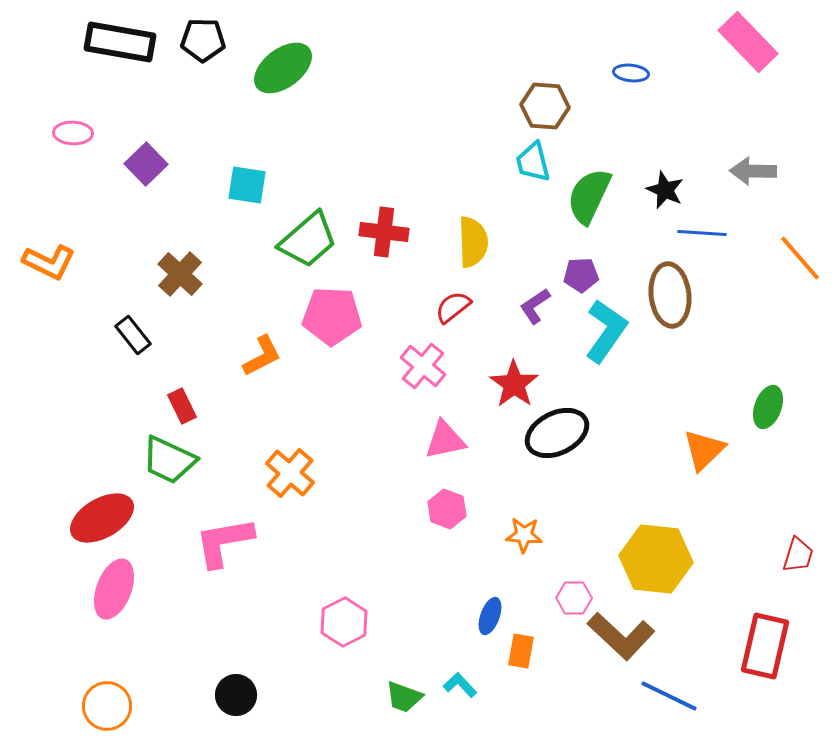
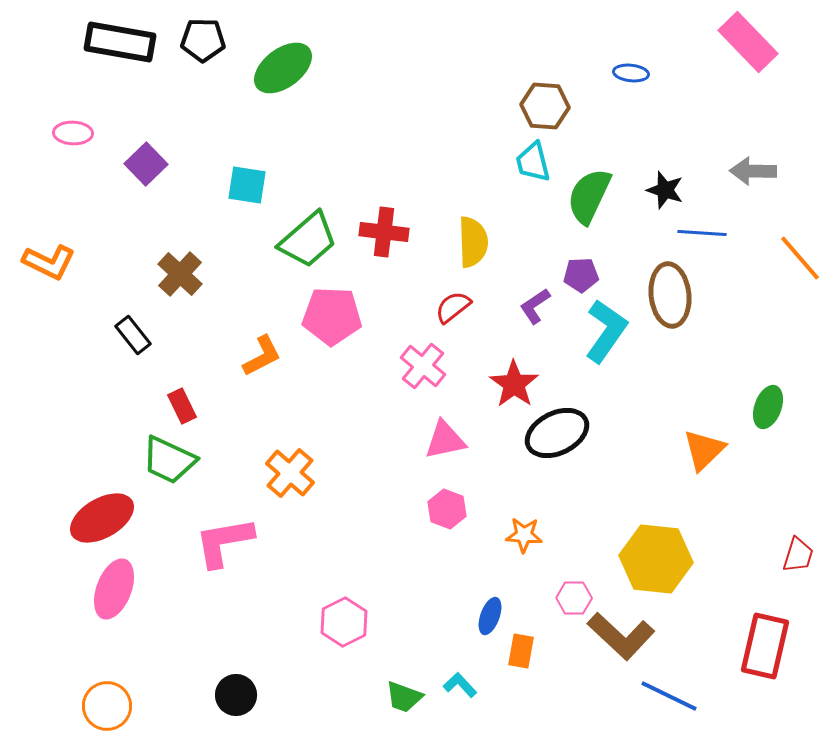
black star at (665, 190): rotated 6 degrees counterclockwise
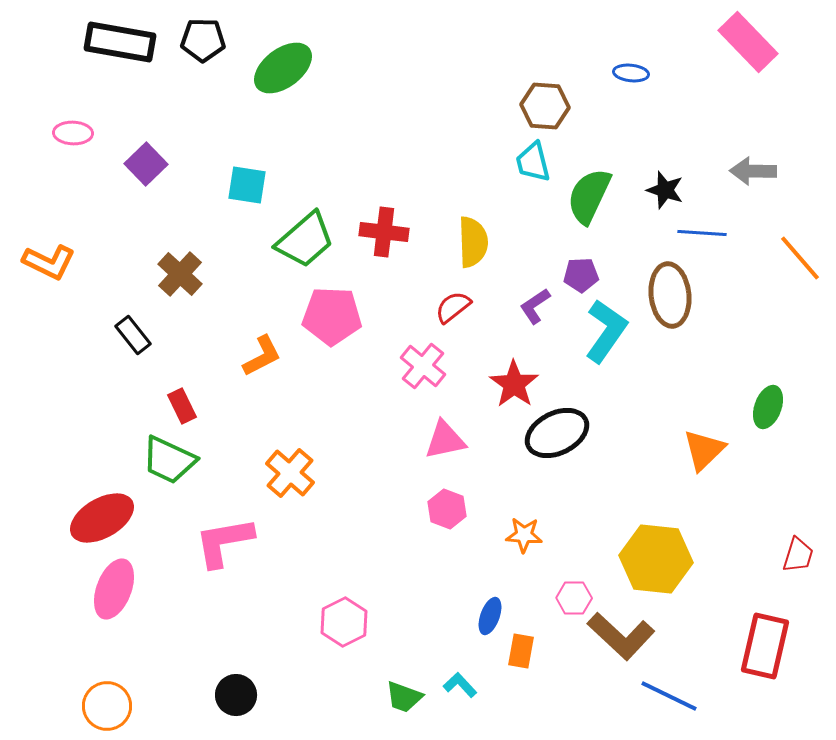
green trapezoid at (308, 240): moved 3 px left
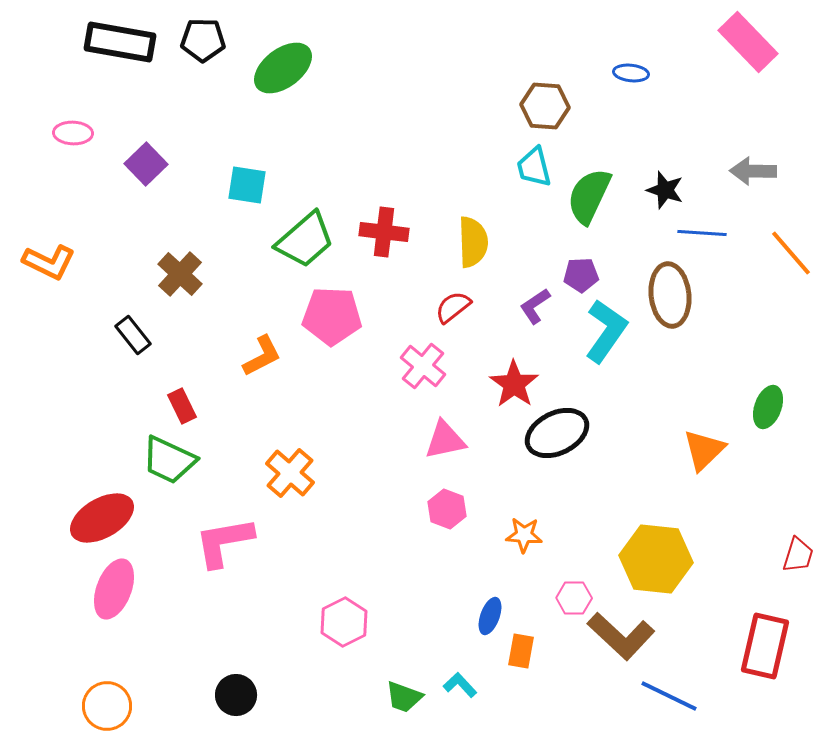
cyan trapezoid at (533, 162): moved 1 px right, 5 px down
orange line at (800, 258): moved 9 px left, 5 px up
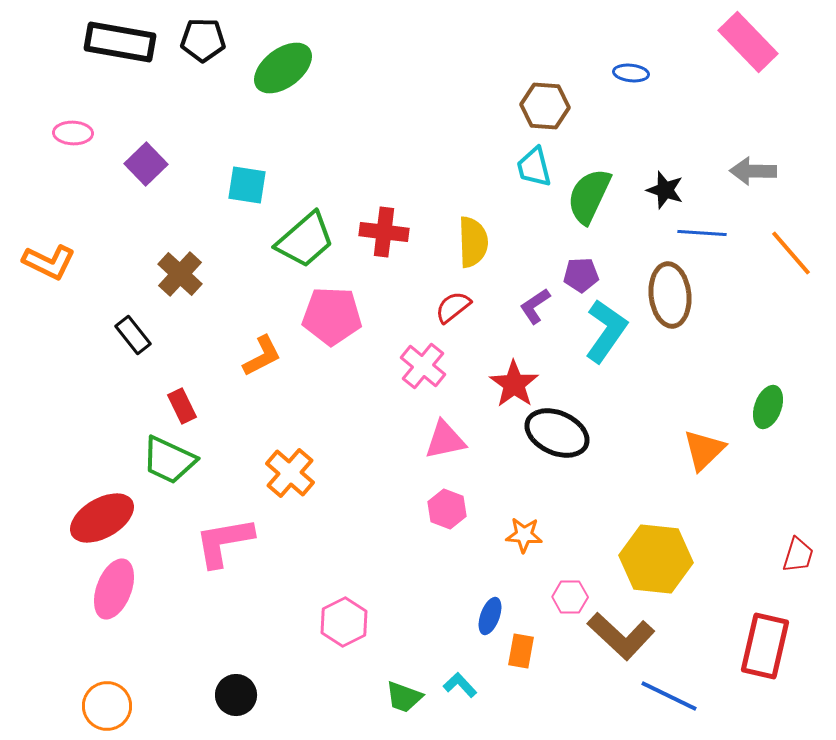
black ellipse at (557, 433): rotated 50 degrees clockwise
pink hexagon at (574, 598): moved 4 px left, 1 px up
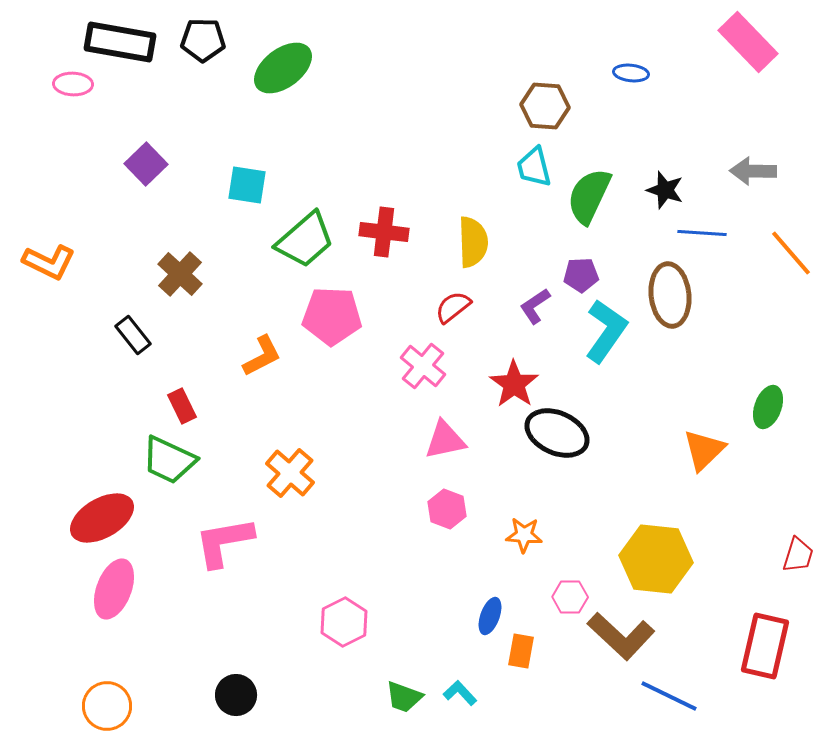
pink ellipse at (73, 133): moved 49 px up
cyan L-shape at (460, 685): moved 8 px down
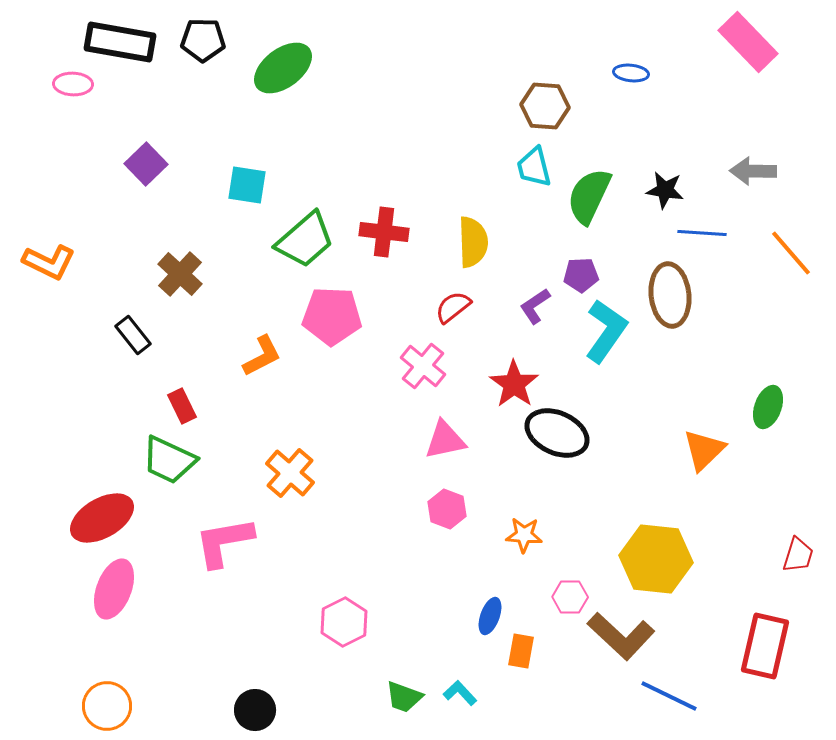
black star at (665, 190): rotated 9 degrees counterclockwise
black circle at (236, 695): moved 19 px right, 15 px down
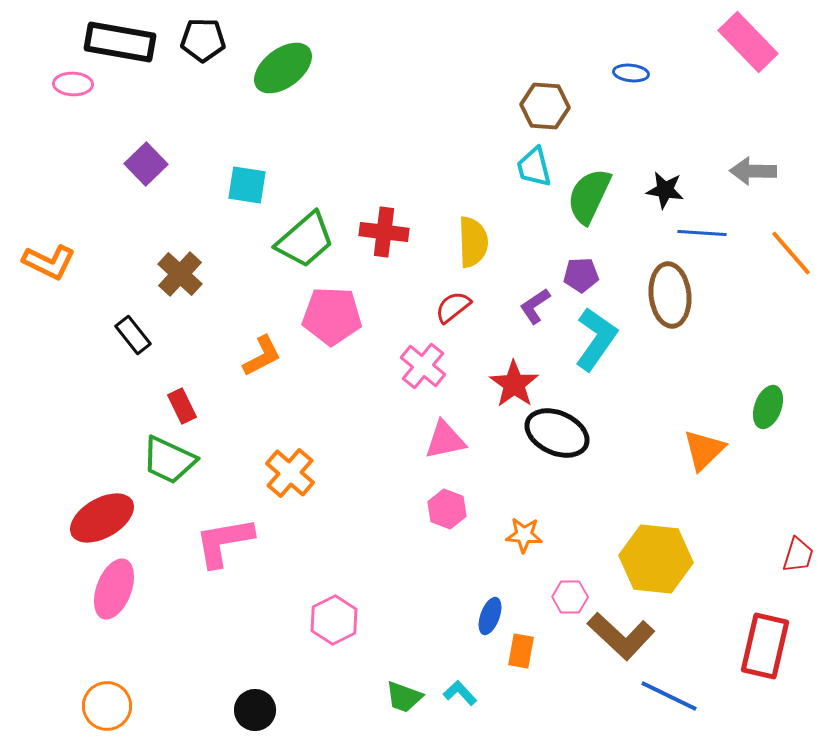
cyan L-shape at (606, 331): moved 10 px left, 8 px down
pink hexagon at (344, 622): moved 10 px left, 2 px up
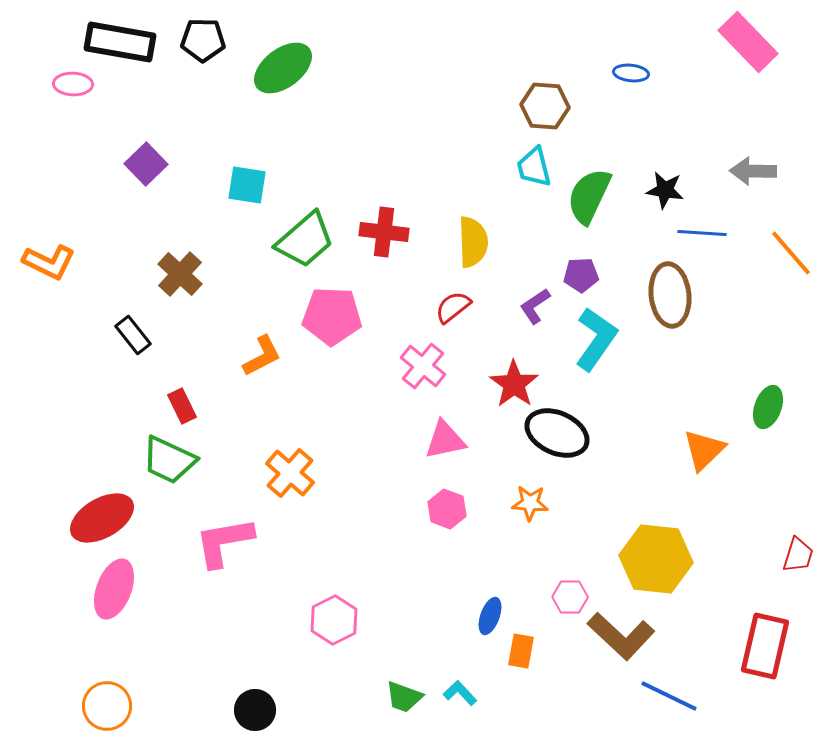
orange star at (524, 535): moved 6 px right, 32 px up
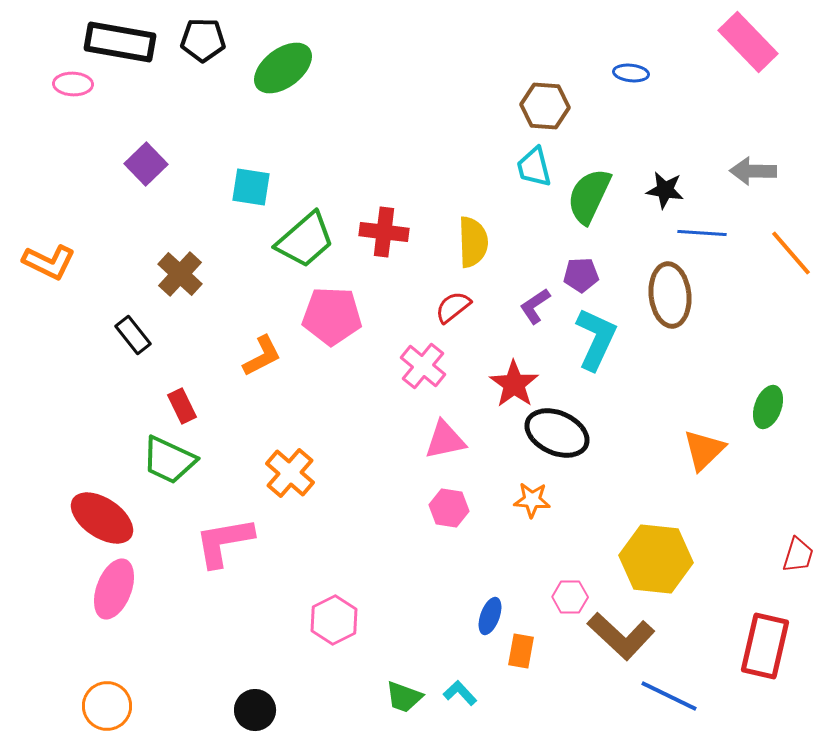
cyan square at (247, 185): moved 4 px right, 2 px down
cyan L-shape at (596, 339): rotated 10 degrees counterclockwise
orange star at (530, 503): moved 2 px right, 3 px up
pink hexagon at (447, 509): moved 2 px right, 1 px up; rotated 12 degrees counterclockwise
red ellipse at (102, 518): rotated 64 degrees clockwise
